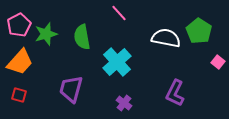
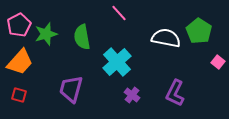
purple cross: moved 8 px right, 8 px up
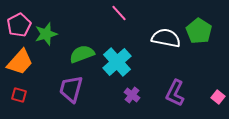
green semicircle: moved 17 px down; rotated 80 degrees clockwise
pink square: moved 35 px down
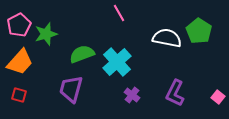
pink line: rotated 12 degrees clockwise
white semicircle: moved 1 px right
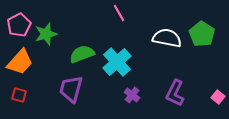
green pentagon: moved 3 px right, 3 px down
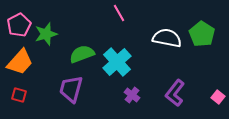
purple L-shape: rotated 12 degrees clockwise
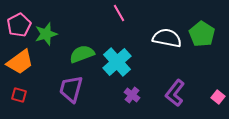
orange trapezoid: rotated 12 degrees clockwise
